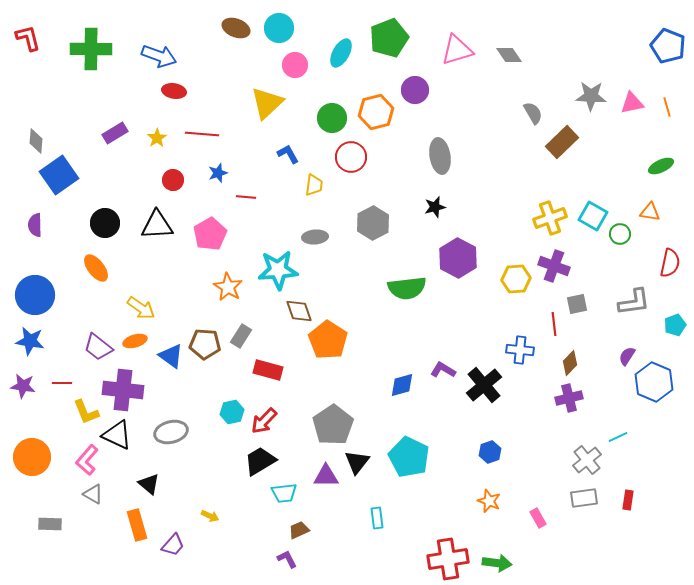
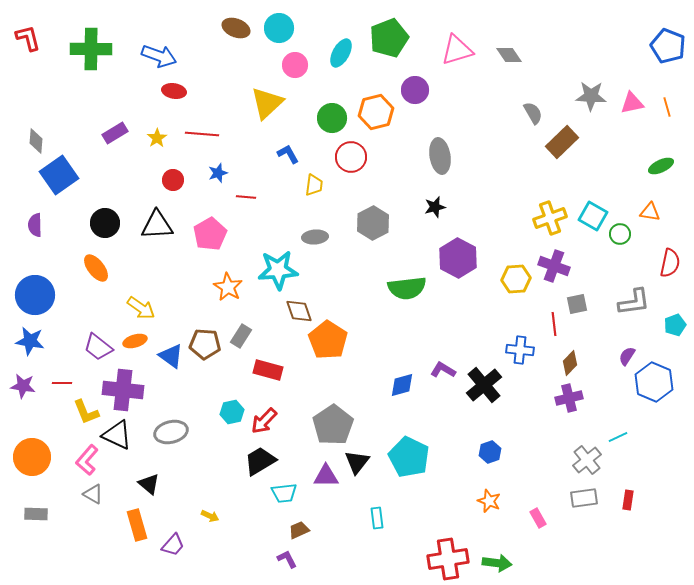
gray rectangle at (50, 524): moved 14 px left, 10 px up
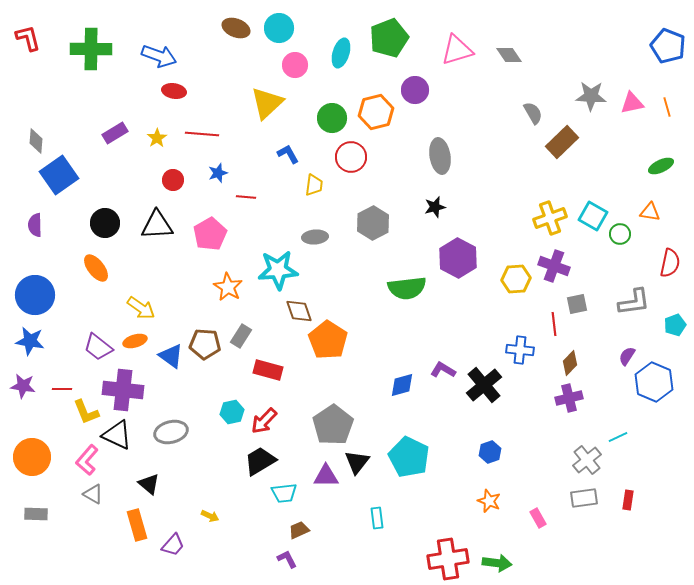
cyan ellipse at (341, 53): rotated 12 degrees counterclockwise
red line at (62, 383): moved 6 px down
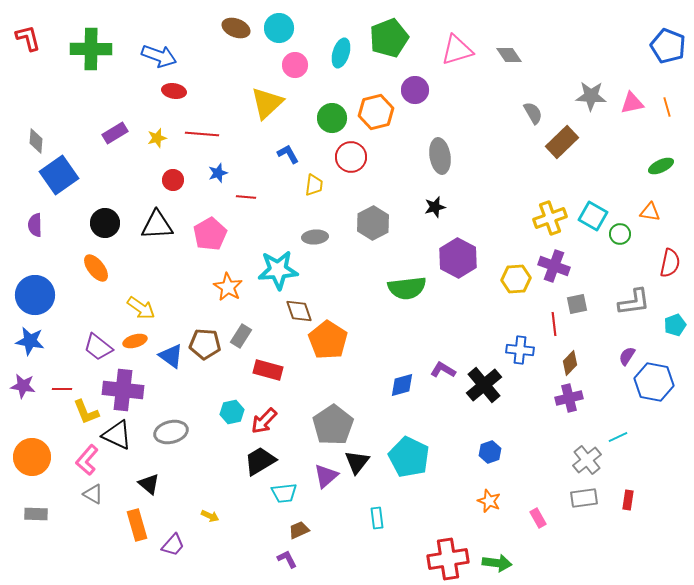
yellow star at (157, 138): rotated 18 degrees clockwise
blue hexagon at (654, 382): rotated 12 degrees counterclockwise
purple triangle at (326, 476): rotated 40 degrees counterclockwise
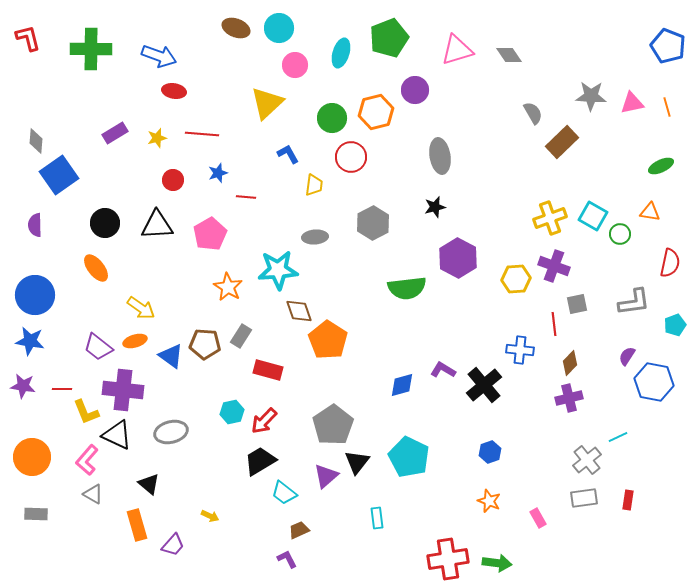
cyan trapezoid at (284, 493): rotated 44 degrees clockwise
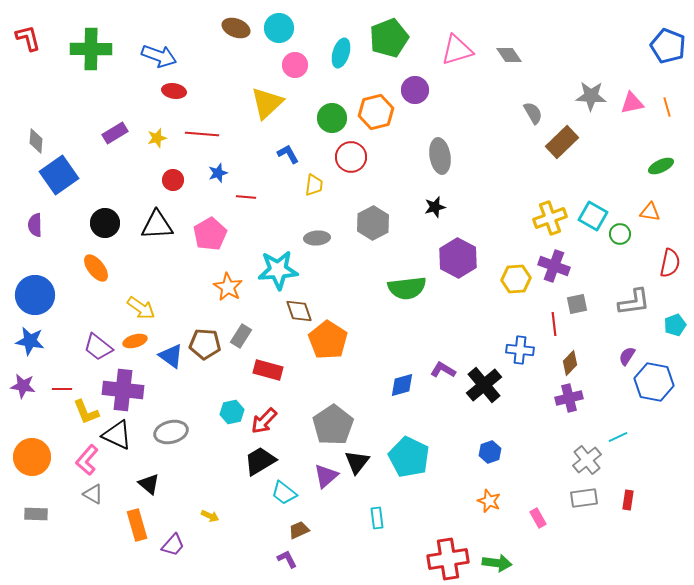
gray ellipse at (315, 237): moved 2 px right, 1 px down
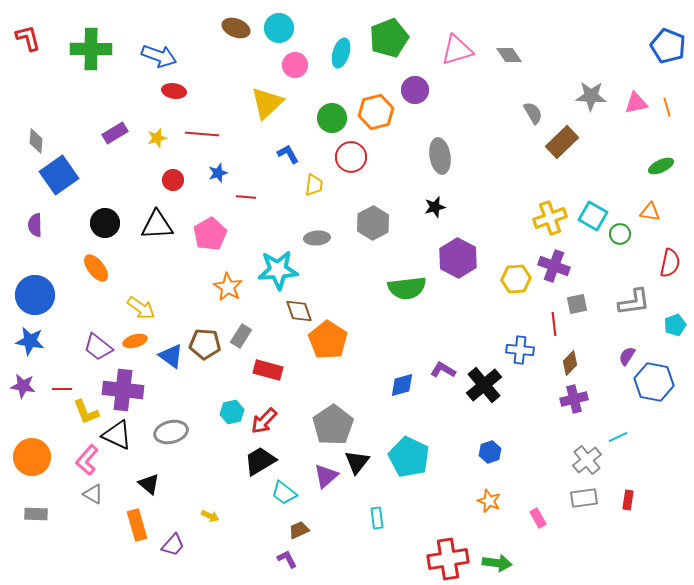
pink triangle at (632, 103): moved 4 px right
purple cross at (569, 398): moved 5 px right, 1 px down
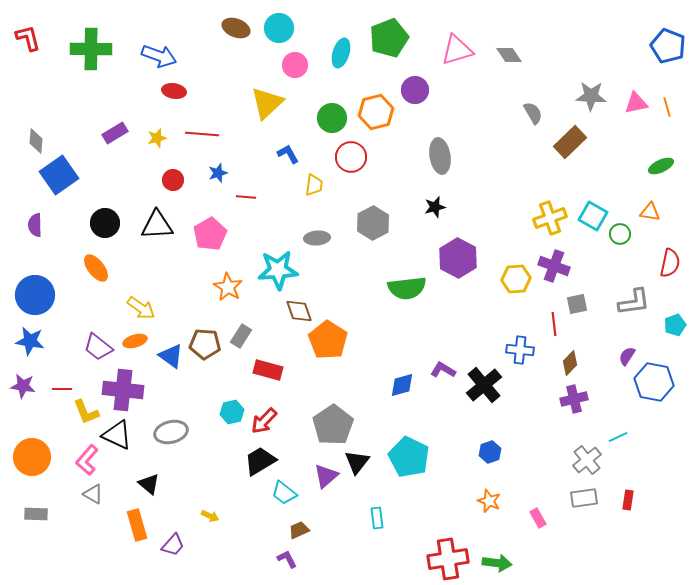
brown rectangle at (562, 142): moved 8 px right
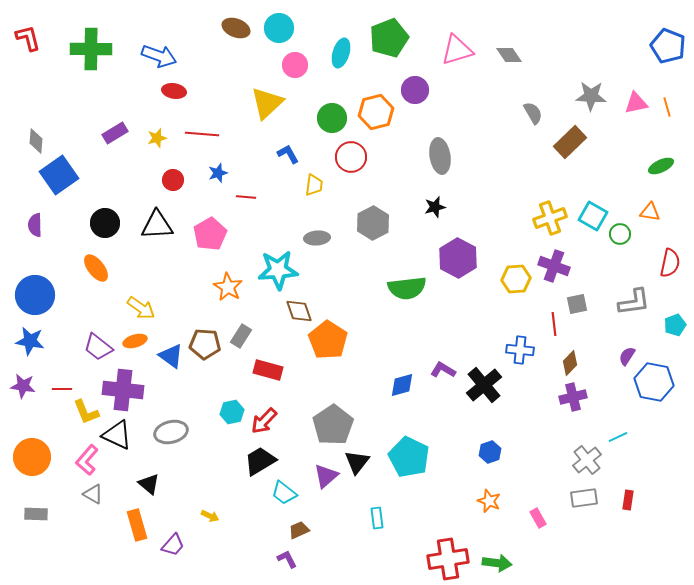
purple cross at (574, 399): moved 1 px left, 2 px up
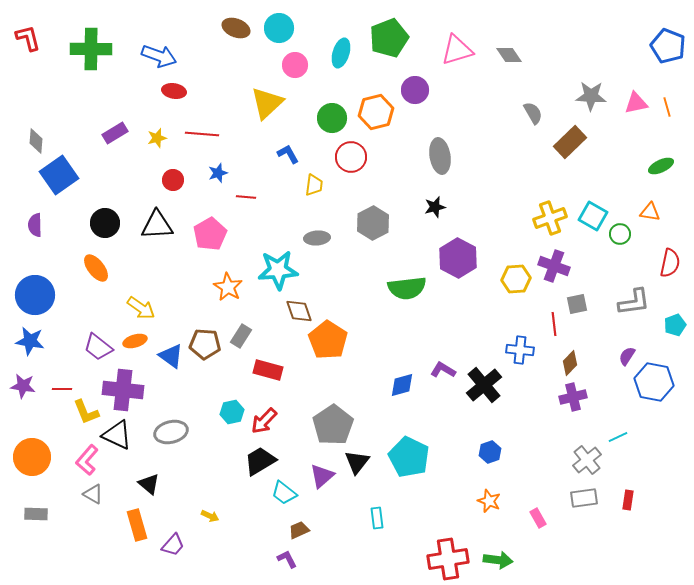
purple triangle at (326, 476): moved 4 px left
green arrow at (497, 563): moved 1 px right, 3 px up
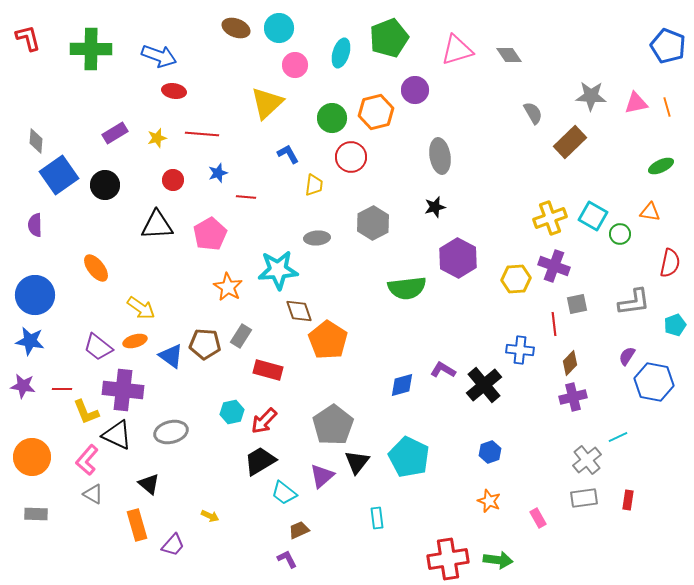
black circle at (105, 223): moved 38 px up
